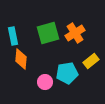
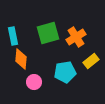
orange cross: moved 1 px right, 4 px down
cyan pentagon: moved 2 px left, 1 px up
pink circle: moved 11 px left
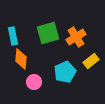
cyan pentagon: rotated 15 degrees counterclockwise
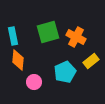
green square: moved 1 px up
orange cross: rotated 30 degrees counterclockwise
orange diamond: moved 3 px left, 1 px down
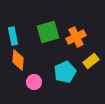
orange cross: rotated 36 degrees clockwise
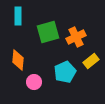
cyan rectangle: moved 5 px right, 20 px up; rotated 12 degrees clockwise
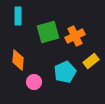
orange cross: moved 1 px left, 1 px up
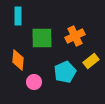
green square: moved 6 px left, 6 px down; rotated 15 degrees clockwise
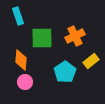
cyan rectangle: rotated 18 degrees counterclockwise
orange diamond: moved 3 px right
cyan pentagon: rotated 10 degrees counterclockwise
pink circle: moved 9 px left
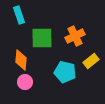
cyan rectangle: moved 1 px right, 1 px up
cyan pentagon: rotated 25 degrees counterclockwise
